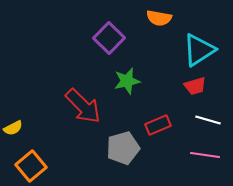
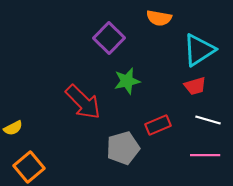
red arrow: moved 4 px up
pink line: rotated 8 degrees counterclockwise
orange square: moved 2 px left, 1 px down
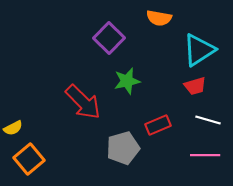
orange square: moved 8 px up
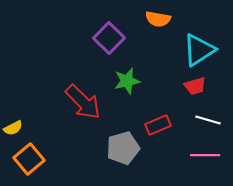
orange semicircle: moved 1 px left, 1 px down
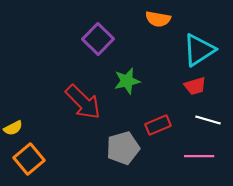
purple square: moved 11 px left, 1 px down
pink line: moved 6 px left, 1 px down
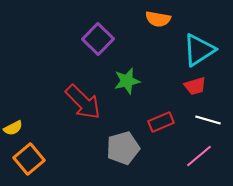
red rectangle: moved 3 px right, 3 px up
pink line: rotated 40 degrees counterclockwise
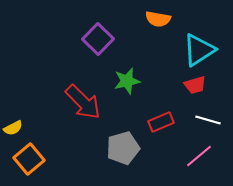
red trapezoid: moved 1 px up
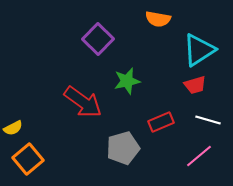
red arrow: rotated 9 degrees counterclockwise
orange square: moved 1 px left
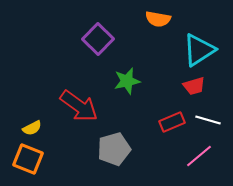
red trapezoid: moved 1 px left, 1 px down
red arrow: moved 4 px left, 4 px down
red rectangle: moved 11 px right
yellow semicircle: moved 19 px right
gray pentagon: moved 9 px left, 1 px down
orange square: rotated 28 degrees counterclockwise
